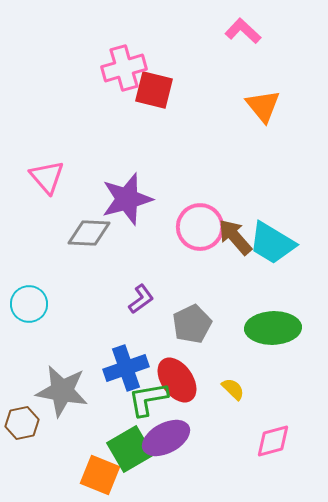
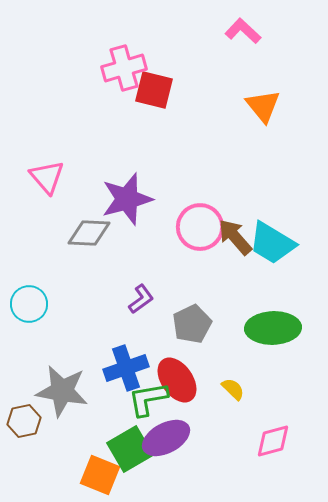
brown hexagon: moved 2 px right, 2 px up
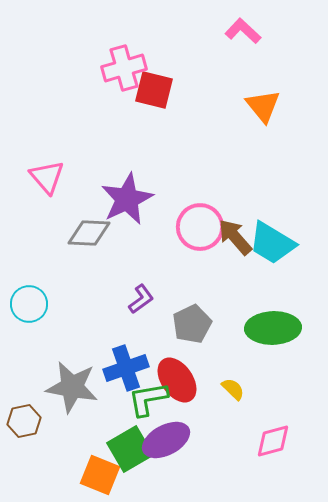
purple star: rotated 10 degrees counterclockwise
gray star: moved 10 px right, 4 px up
purple ellipse: moved 2 px down
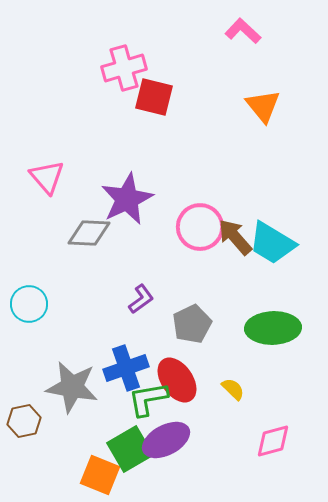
red square: moved 7 px down
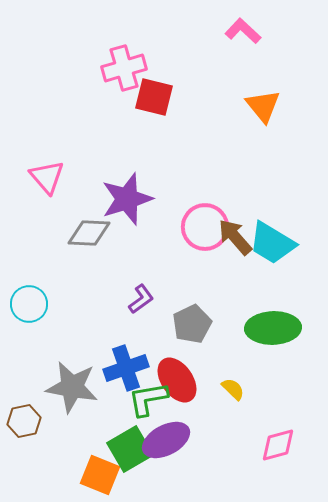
purple star: rotated 8 degrees clockwise
pink circle: moved 5 px right
pink diamond: moved 5 px right, 4 px down
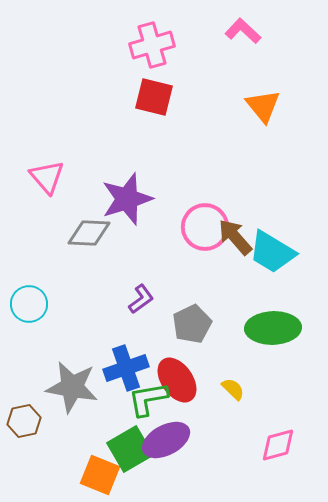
pink cross: moved 28 px right, 23 px up
cyan trapezoid: moved 9 px down
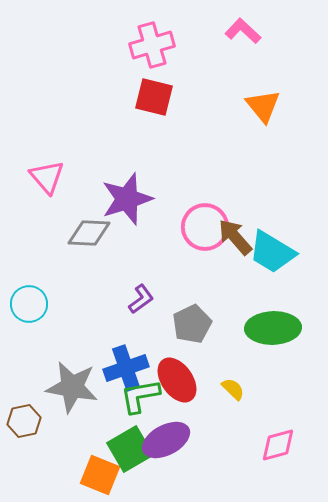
green L-shape: moved 8 px left, 3 px up
